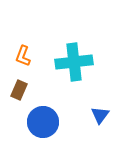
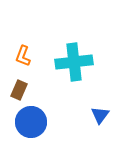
blue circle: moved 12 px left
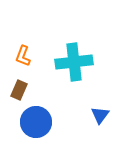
blue circle: moved 5 px right
